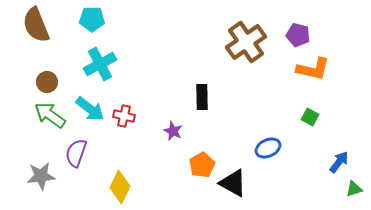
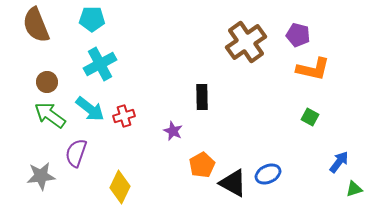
red cross: rotated 30 degrees counterclockwise
blue ellipse: moved 26 px down
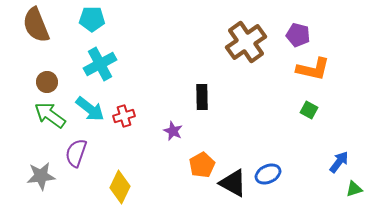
green square: moved 1 px left, 7 px up
